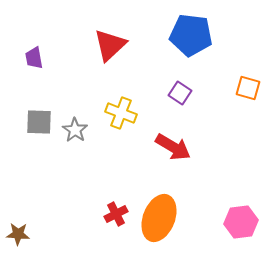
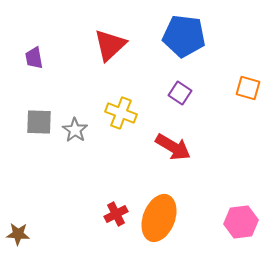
blue pentagon: moved 7 px left, 1 px down
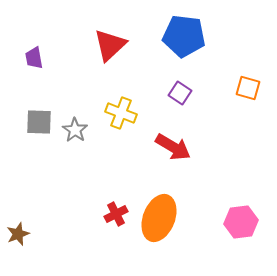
brown star: rotated 25 degrees counterclockwise
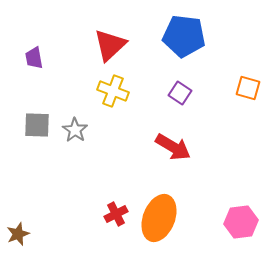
yellow cross: moved 8 px left, 22 px up
gray square: moved 2 px left, 3 px down
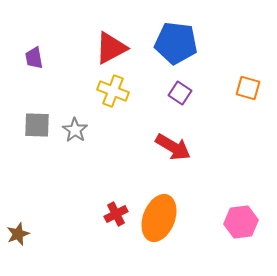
blue pentagon: moved 8 px left, 7 px down
red triangle: moved 1 px right, 3 px down; rotated 15 degrees clockwise
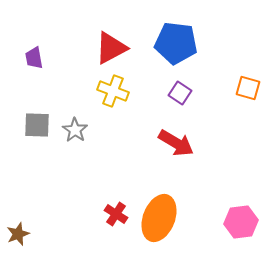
red arrow: moved 3 px right, 4 px up
red cross: rotated 30 degrees counterclockwise
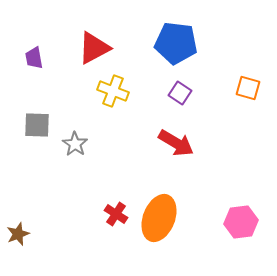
red triangle: moved 17 px left
gray star: moved 14 px down
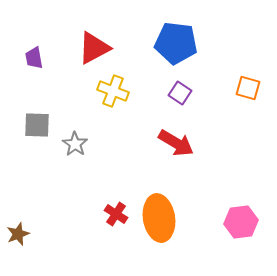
orange ellipse: rotated 30 degrees counterclockwise
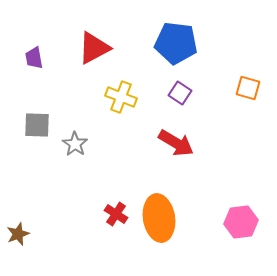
yellow cross: moved 8 px right, 6 px down
